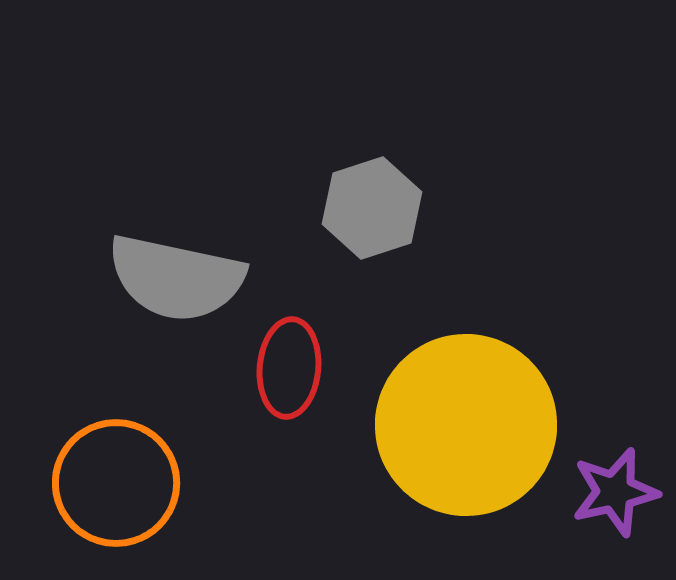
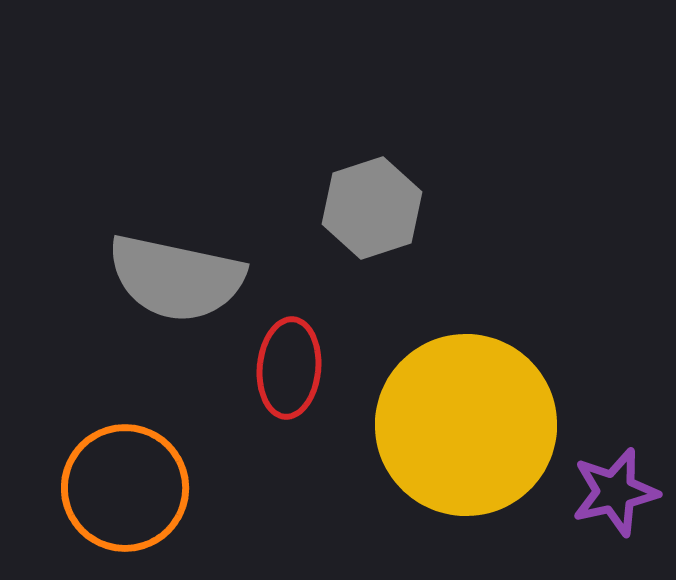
orange circle: moved 9 px right, 5 px down
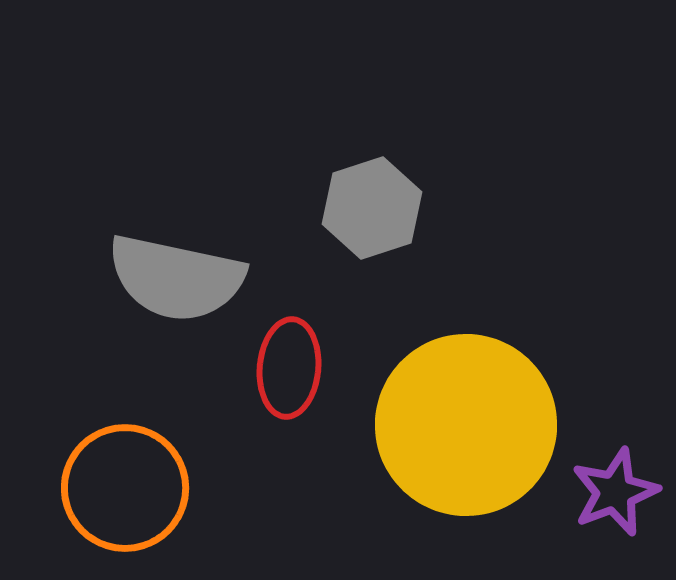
purple star: rotated 8 degrees counterclockwise
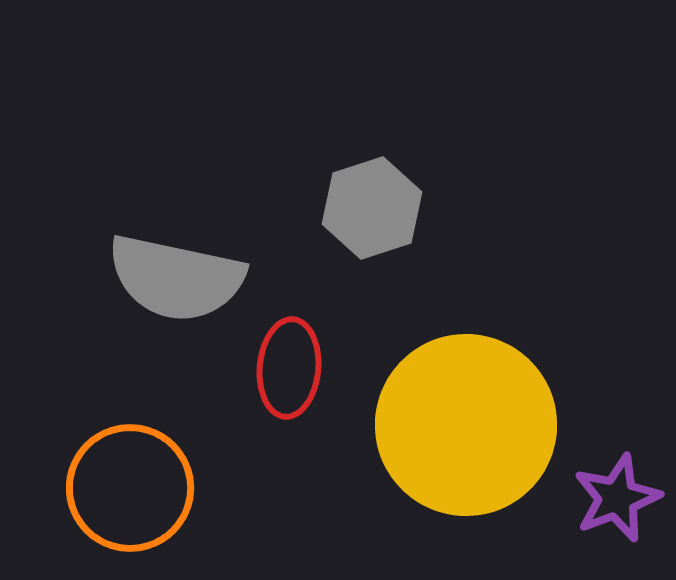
orange circle: moved 5 px right
purple star: moved 2 px right, 6 px down
